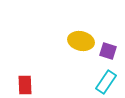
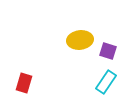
yellow ellipse: moved 1 px left, 1 px up; rotated 20 degrees counterclockwise
red rectangle: moved 1 px left, 2 px up; rotated 18 degrees clockwise
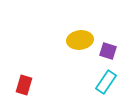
red rectangle: moved 2 px down
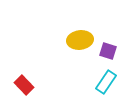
red rectangle: rotated 60 degrees counterclockwise
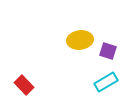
cyan rectangle: rotated 25 degrees clockwise
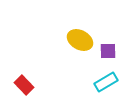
yellow ellipse: rotated 35 degrees clockwise
purple square: rotated 18 degrees counterclockwise
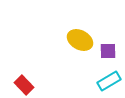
cyan rectangle: moved 3 px right, 1 px up
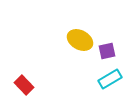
purple square: moved 1 px left; rotated 12 degrees counterclockwise
cyan rectangle: moved 1 px right, 2 px up
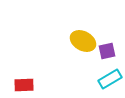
yellow ellipse: moved 3 px right, 1 px down
red rectangle: rotated 48 degrees counterclockwise
